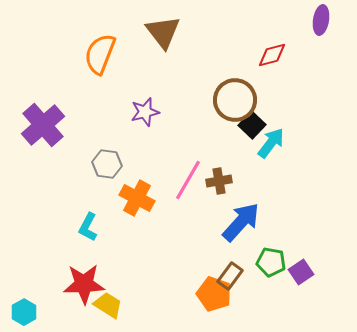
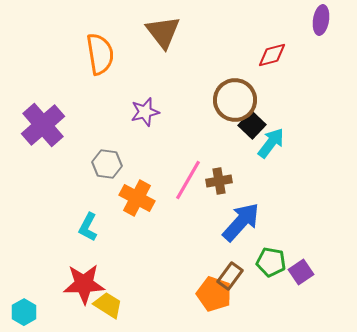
orange semicircle: rotated 150 degrees clockwise
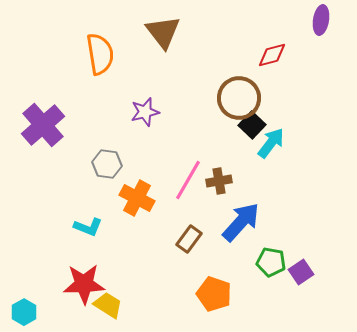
brown circle: moved 4 px right, 2 px up
cyan L-shape: rotated 96 degrees counterclockwise
brown rectangle: moved 41 px left, 37 px up
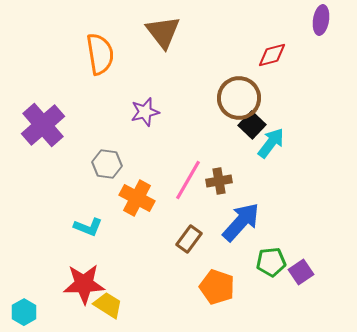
green pentagon: rotated 16 degrees counterclockwise
orange pentagon: moved 3 px right, 7 px up
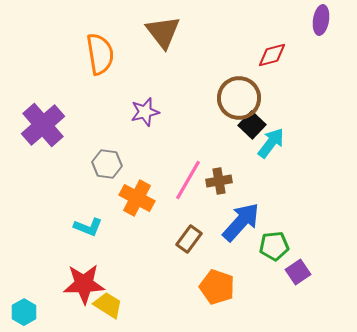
green pentagon: moved 3 px right, 16 px up
purple square: moved 3 px left
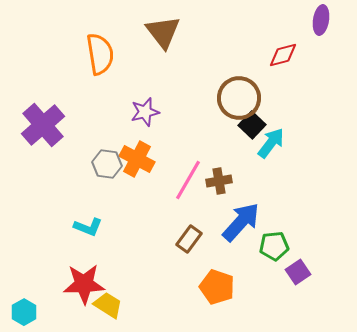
red diamond: moved 11 px right
orange cross: moved 39 px up
